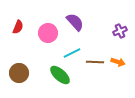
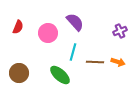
cyan line: moved 1 px right, 1 px up; rotated 48 degrees counterclockwise
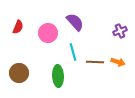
cyan line: rotated 30 degrees counterclockwise
green ellipse: moved 2 px left, 1 px down; rotated 45 degrees clockwise
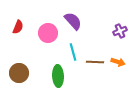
purple semicircle: moved 2 px left, 1 px up
